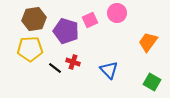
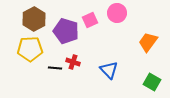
brown hexagon: rotated 20 degrees counterclockwise
black line: rotated 32 degrees counterclockwise
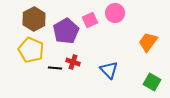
pink circle: moved 2 px left
purple pentagon: rotated 25 degrees clockwise
yellow pentagon: moved 1 px right, 1 px down; rotated 25 degrees clockwise
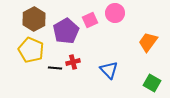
red cross: rotated 32 degrees counterclockwise
green square: moved 1 px down
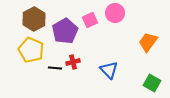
purple pentagon: moved 1 px left
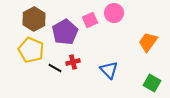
pink circle: moved 1 px left
purple pentagon: moved 1 px down
black line: rotated 24 degrees clockwise
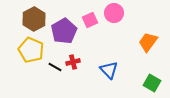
purple pentagon: moved 1 px left, 1 px up
black line: moved 1 px up
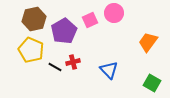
brown hexagon: rotated 15 degrees clockwise
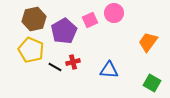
blue triangle: rotated 42 degrees counterclockwise
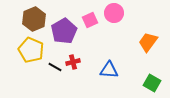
brown hexagon: rotated 10 degrees counterclockwise
